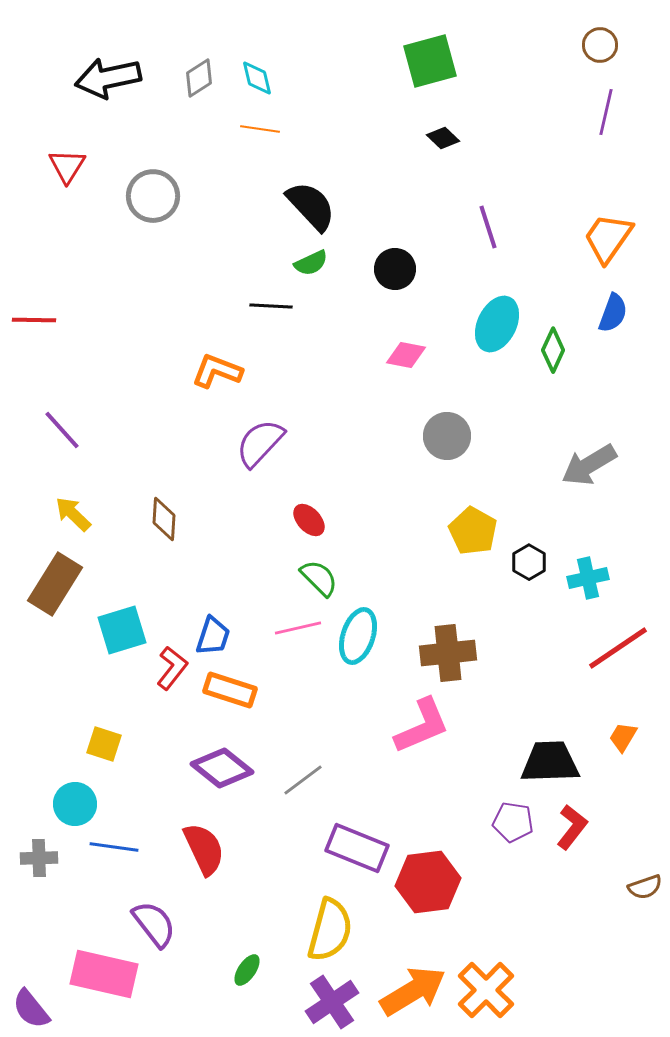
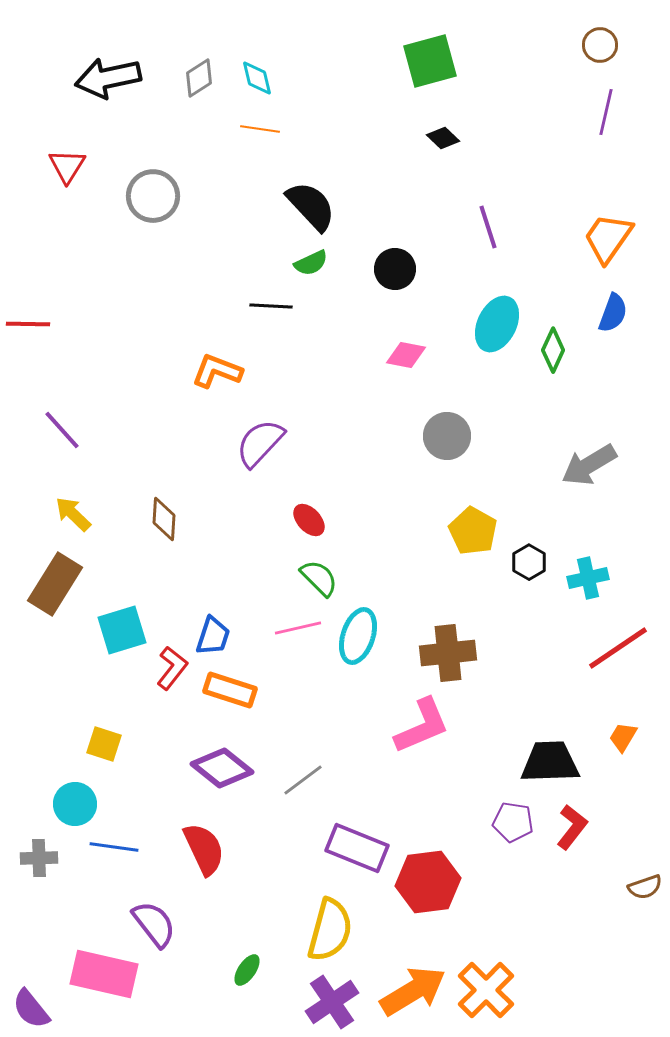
red line at (34, 320): moved 6 px left, 4 px down
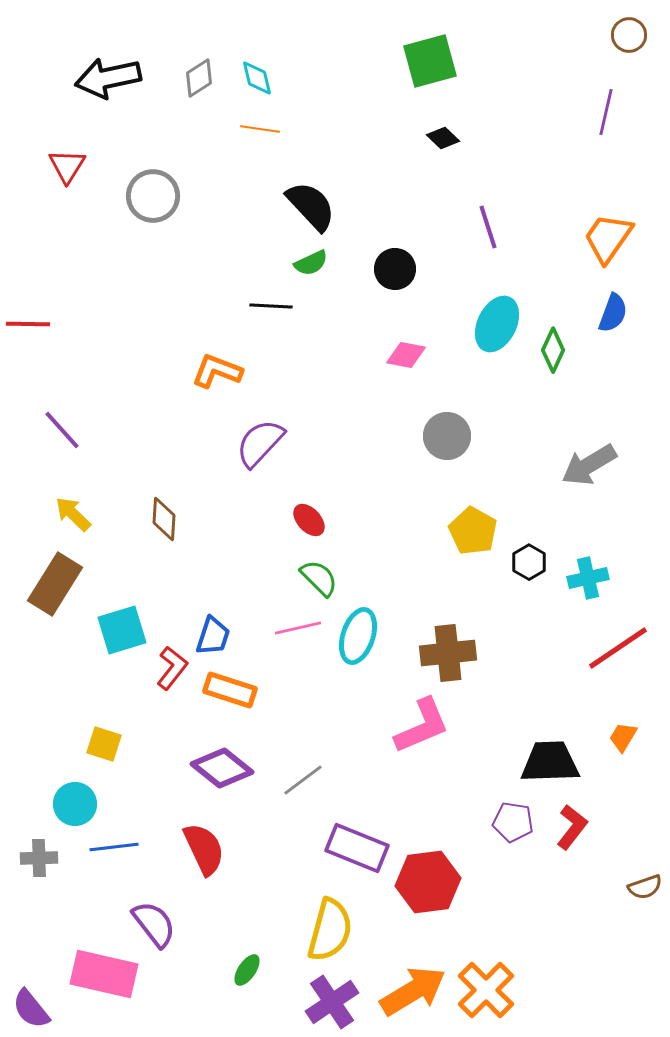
brown circle at (600, 45): moved 29 px right, 10 px up
blue line at (114, 847): rotated 15 degrees counterclockwise
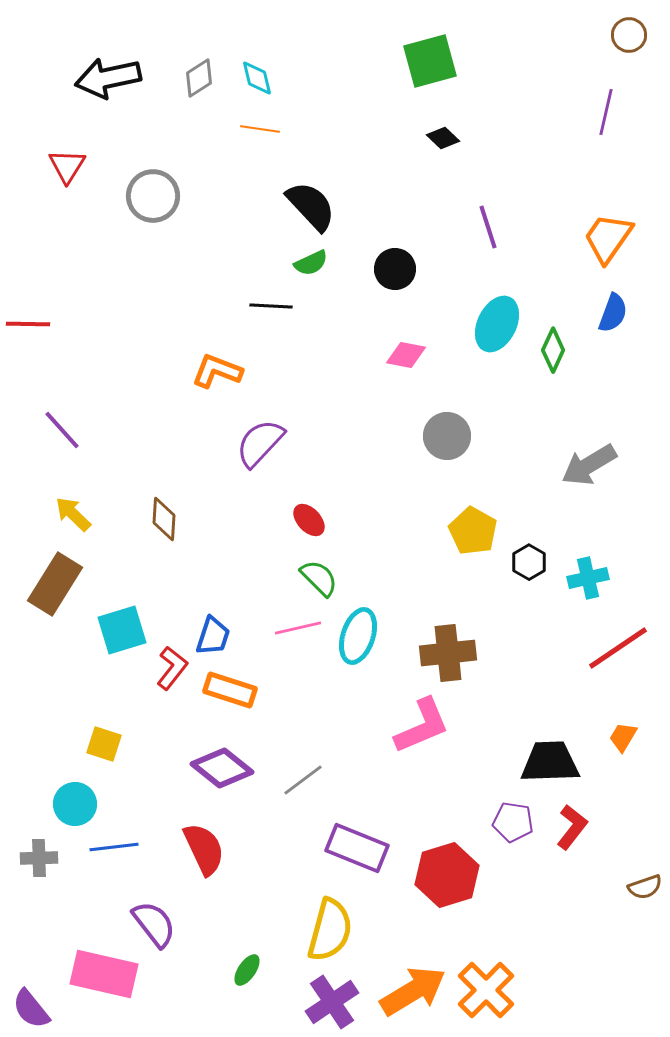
red hexagon at (428, 882): moved 19 px right, 7 px up; rotated 10 degrees counterclockwise
